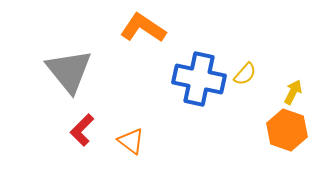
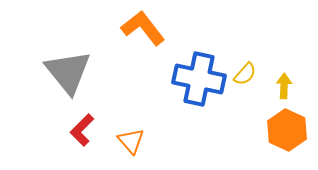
orange L-shape: rotated 18 degrees clockwise
gray triangle: moved 1 px left, 1 px down
yellow arrow: moved 9 px left, 6 px up; rotated 25 degrees counterclockwise
orange hexagon: rotated 6 degrees clockwise
orange triangle: rotated 12 degrees clockwise
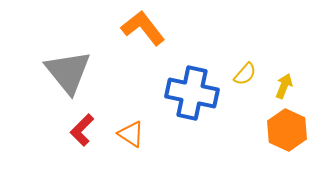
blue cross: moved 7 px left, 14 px down
yellow arrow: rotated 20 degrees clockwise
orange triangle: moved 7 px up; rotated 16 degrees counterclockwise
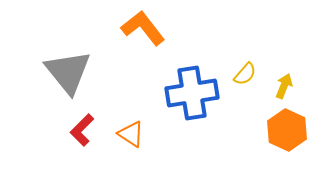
blue cross: rotated 21 degrees counterclockwise
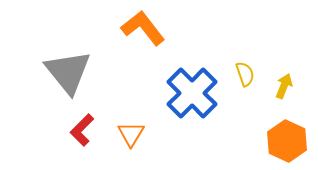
yellow semicircle: rotated 60 degrees counterclockwise
blue cross: rotated 36 degrees counterclockwise
orange hexagon: moved 11 px down
orange triangle: rotated 28 degrees clockwise
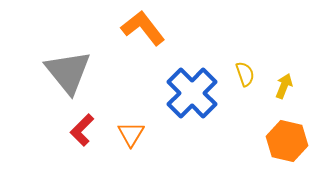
orange hexagon: rotated 12 degrees counterclockwise
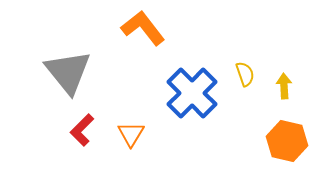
yellow arrow: rotated 25 degrees counterclockwise
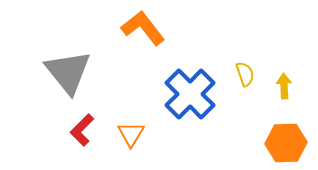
blue cross: moved 2 px left, 1 px down
orange hexagon: moved 1 px left, 2 px down; rotated 15 degrees counterclockwise
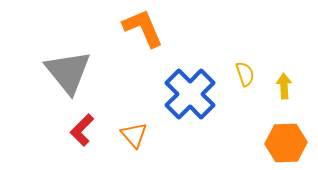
orange L-shape: rotated 15 degrees clockwise
orange triangle: moved 3 px right, 1 px down; rotated 12 degrees counterclockwise
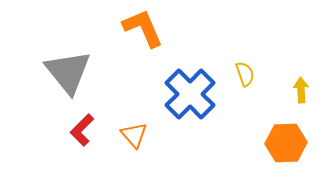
yellow arrow: moved 17 px right, 4 px down
